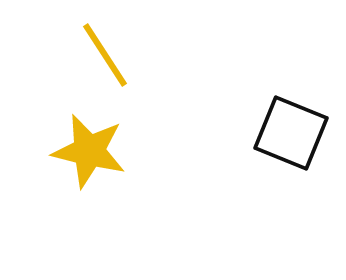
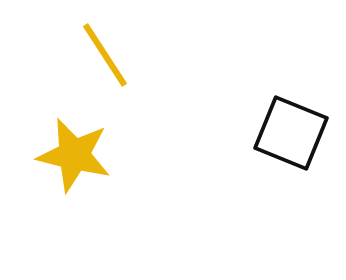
yellow star: moved 15 px left, 4 px down
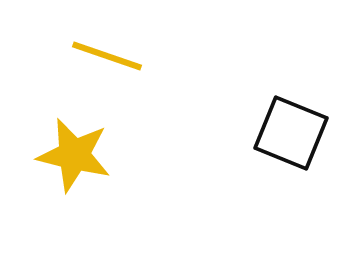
yellow line: moved 2 px right, 1 px down; rotated 38 degrees counterclockwise
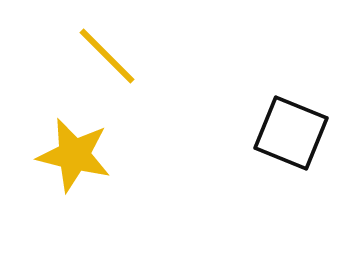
yellow line: rotated 26 degrees clockwise
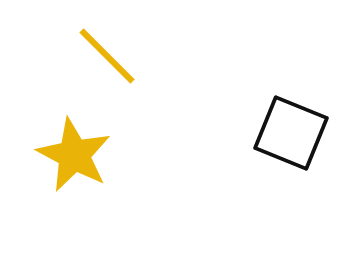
yellow star: rotated 14 degrees clockwise
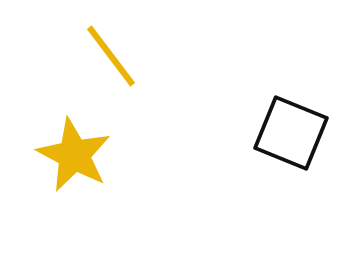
yellow line: moved 4 px right; rotated 8 degrees clockwise
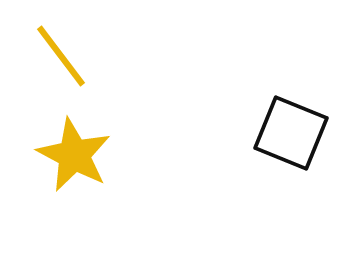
yellow line: moved 50 px left
